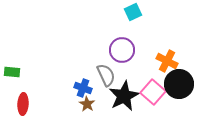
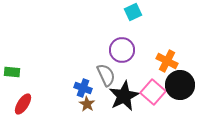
black circle: moved 1 px right, 1 px down
red ellipse: rotated 30 degrees clockwise
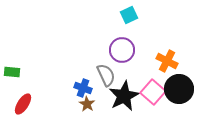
cyan square: moved 4 px left, 3 px down
black circle: moved 1 px left, 4 px down
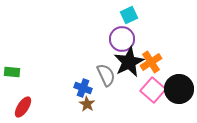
purple circle: moved 11 px up
orange cross: moved 16 px left, 1 px down; rotated 30 degrees clockwise
pink square: moved 2 px up
black star: moved 5 px right, 34 px up
red ellipse: moved 3 px down
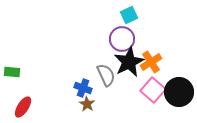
black circle: moved 3 px down
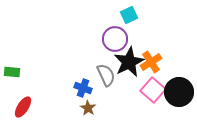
purple circle: moved 7 px left
brown star: moved 1 px right, 4 px down
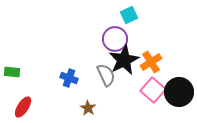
black star: moved 5 px left, 2 px up
blue cross: moved 14 px left, 10 px up
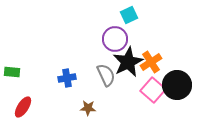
black star: moved 4 px right, 2 px down
blue cross: moved 2 px left; rotated 30 degrees counterclockwise
black circle: moved 2 px left, 7 px up
brown star: rotated 28 degrees counterclockwise
